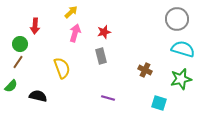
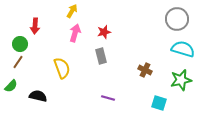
yellow arrow: moved 1 px right, 1 px up; rotated 16 degrees counterclockwise
green star: moved 1 px down
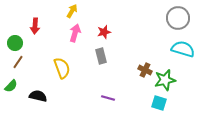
gray circle: moved 1 px right, 1 px up
green circle: moved 5 px left, 1 px up
green star: moved 16 px left
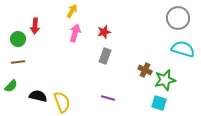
green circle: moved 3 px right, 4 px up
gray rectangle: moved 4 px right; rotated 35 degrees clockwise
brown line: rotated 48 degrees clockwise
yellow semicircle: moved 34 px down
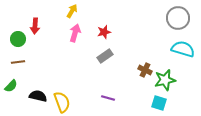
gray rectangle: rotated 35 degrees clockwise
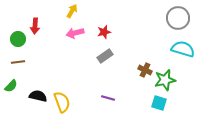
pink arrow: rotated 120 degrees counterclockwise
